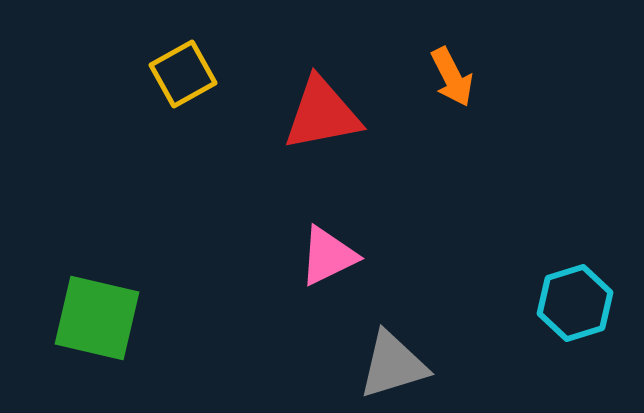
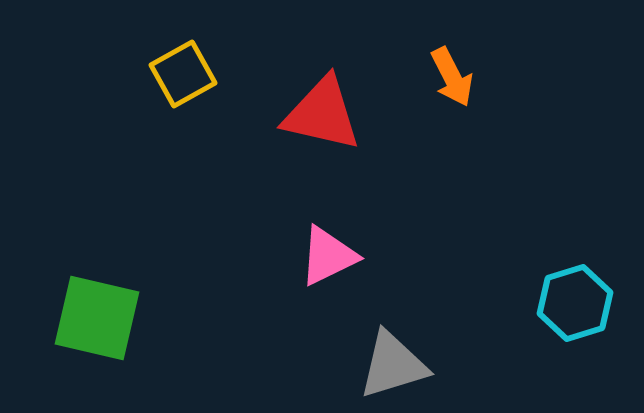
red triangle: rotated 24 degrees clockwise
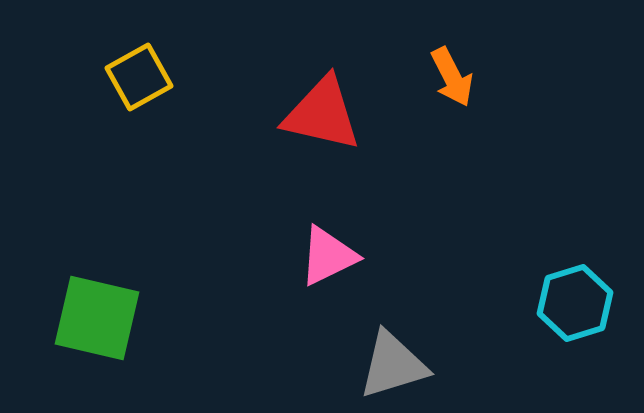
yellow square: moved 44 px left, 3 px down
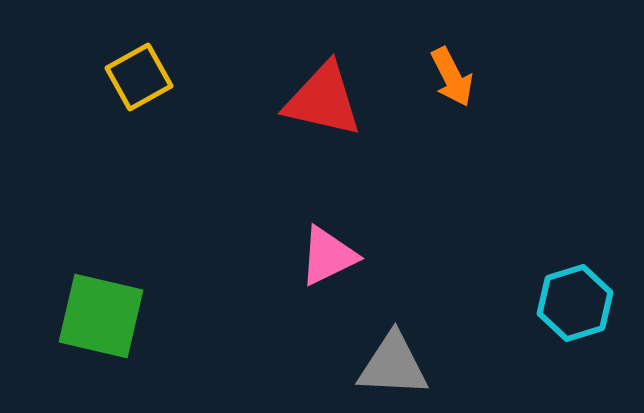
red triangle: moved 1 px right, 14 px up
green square: moved 4 px right, 2 px up
gray triangle: rotated 20 degrees clockwise
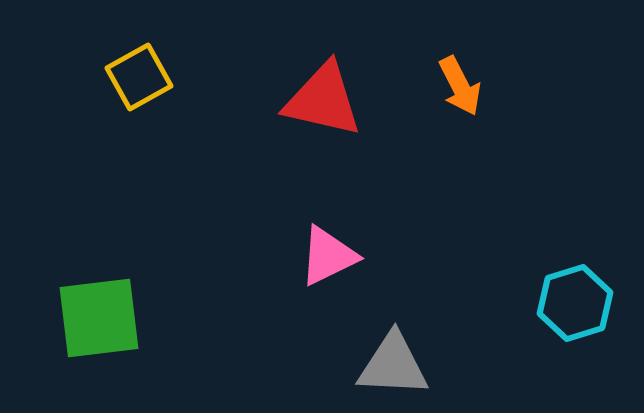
orange arrow: moved 8 px right, 9 px down
green square: moved 2 px left, 2 px down; rotated 20 degrees counterclockwise
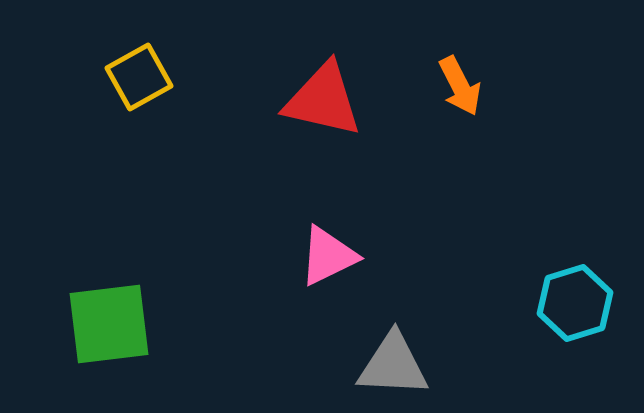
green square: moved 10 px right, 6 px down
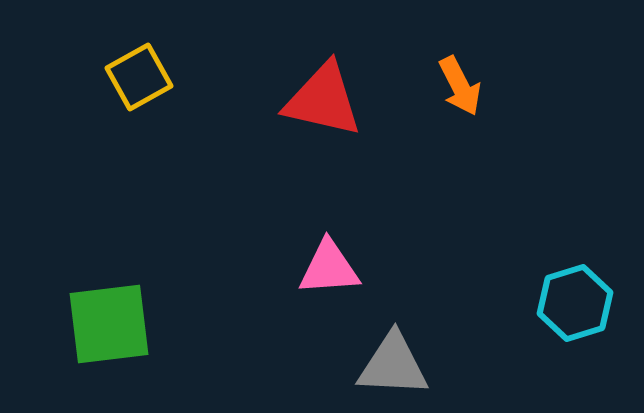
pink triangle: moved 1 px right, 12 px down; rotated 22 degrees clockwise
